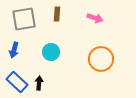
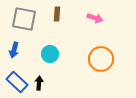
gray square: rotated 20 degrees clockwise
cyan circle: moved 1 px left, 2 px down
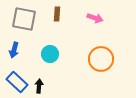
black arrow: moved 3 px down
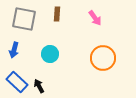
pink arrow: rotated 35 degrees clockwise
orange circle: moved 2 px right, 1 px up
black arrow: rotated 32 degrees counterclockwise
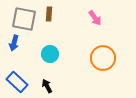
brown rectangle: moved 8 px left
blue arrow: moved 7 px up
black arrow: moved 8 px right
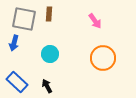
pink arrow: moved 3 px down
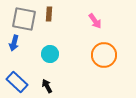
orange circle: moved 1 px right, 3 px up
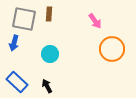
orange circle: moved 8 px right, 6 px up
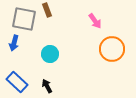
brown rectangle: moved 2 px left, 4 px up; rotated 24 degrees counterclockwise
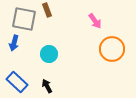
cyan circle: moved 1 px left
